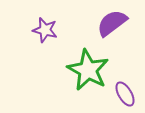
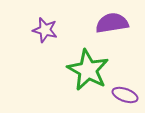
purple semicircle: rotated 28 degrees clockwise
purple ellipse: moved 1 px down; rotated 40 degrees counterclockwise
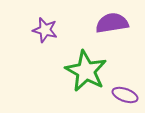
green star: moved 2 px left, 1 px down
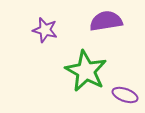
purple semicircle: moved 6 px left, 2 px up
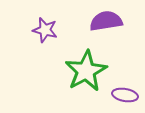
green star: rotated 15 degrees clockwise
purple ellipse: rotated 10 degrees counterclockwise
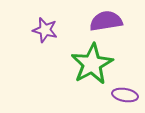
green star: moved 6 px right, 7 px up
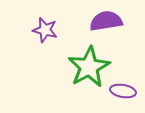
green star: moved 3 px left, 3 px down
purple ellipse: moved 2 px left, 4 px up
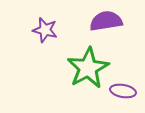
green star: moved 1 px left, 1 px down
